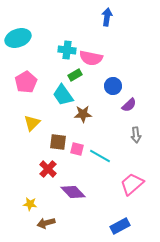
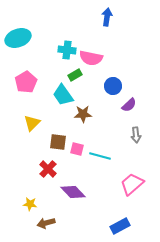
cyan line: rotated 15 degrees counterclockwise
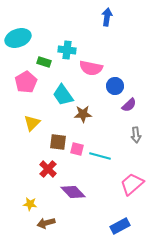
pink semicircle: moved 10 px down
green rectangle: moved 31 px left, 13 px up; rotated 48 degrees clockwise
blue circle: moved 2 px right
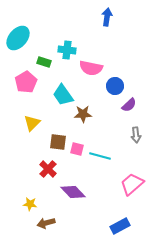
cyan ellipse: rotated 30 degrees counterclockwise
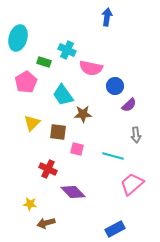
cyan ellipse: rotated 25 degrees counterclockwise
cyan cross: rotated 18 degrees clockwise
brown square: moved 10 px up
cyan line: moved 13 px right
red cross: rotated 18 degrees counterclockwise
blue rectangle: moved 5 px left, 3 px down
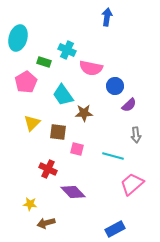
brown star: moved 1 px right, 1 px up
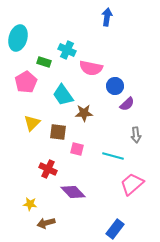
purple semicircle: moved 2 px left, 1 px up
blue rectangle: rotated 24 degrees counterclockwise
